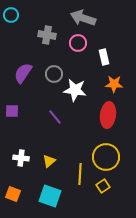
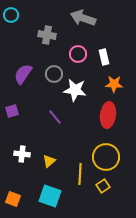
pink circle: moved 11 px down
purple semicircle: moved 1 px down
purple square: rotated 16 degrees counterclockwise
white cross: moved 1 px right, 4 px up
orange square: moved 5 px down
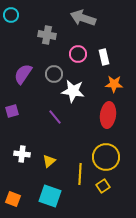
white star: moved 2 px left, 1 px down
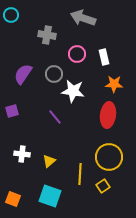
pink circle: moved 1 px left
yellow circle: moved 3 px right
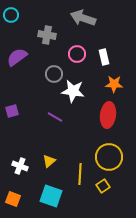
purple semicircle: moved 6 px left, 17 px up; rotated 20 degrees clockwise
purple line: rotated 21 degrees counterclockwise
white cross: moved 2 px left, 12 px down; rotated 14 degrees clockwise
cyan square: moved 1 px right
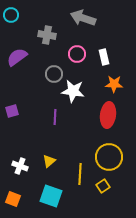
purple line: rotated 63 degrees clockwise
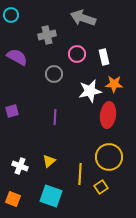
gray cross: rotated 24 degrees counterclockwise
purple semicircle: rotated 65 degrees clockwise
white star: moved 17 px right; rotated 20 degrees counterclockwise
yellow square: moved 2 px left, 1 px down
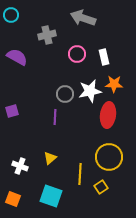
gray circle: moved 11 px right, 20 px down
yellow triangle: moved 1 px right, 3 px up
